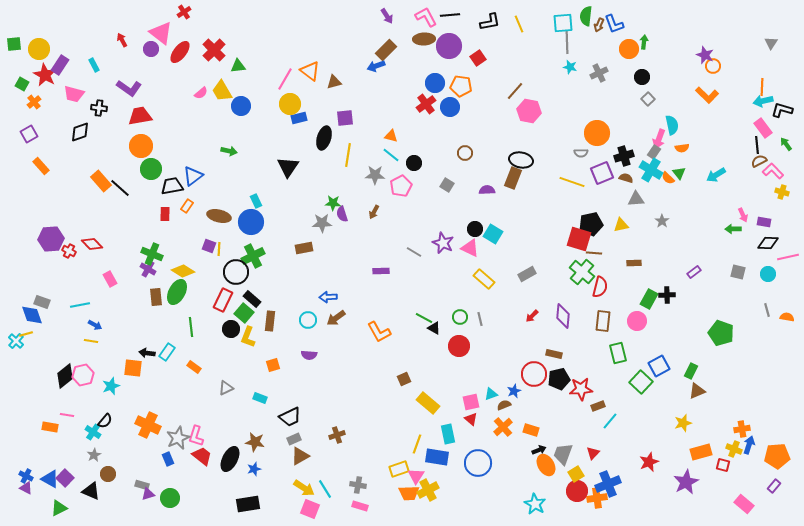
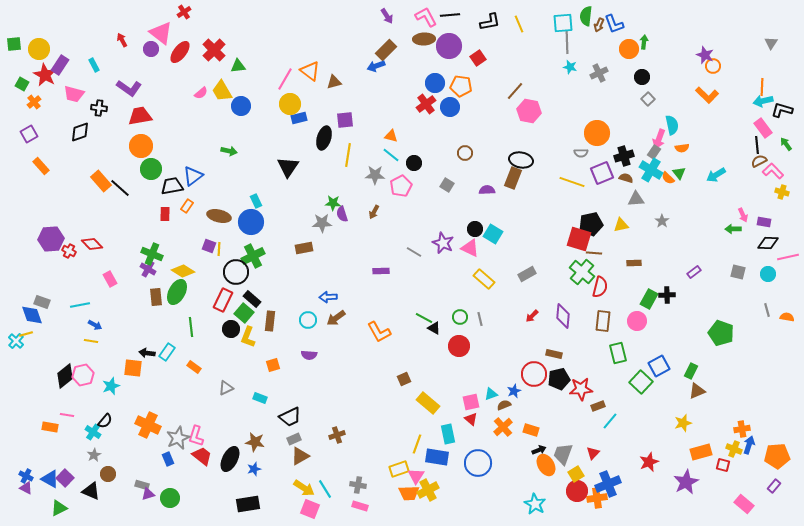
purple square at (345, 118): moved 2 px down
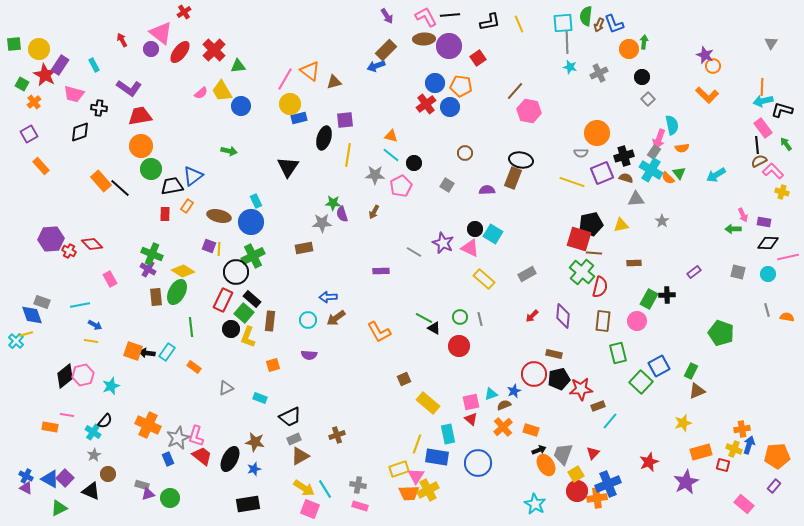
orange square at (133, 368): moved 17 px up; rotated 12 degrees clockwise
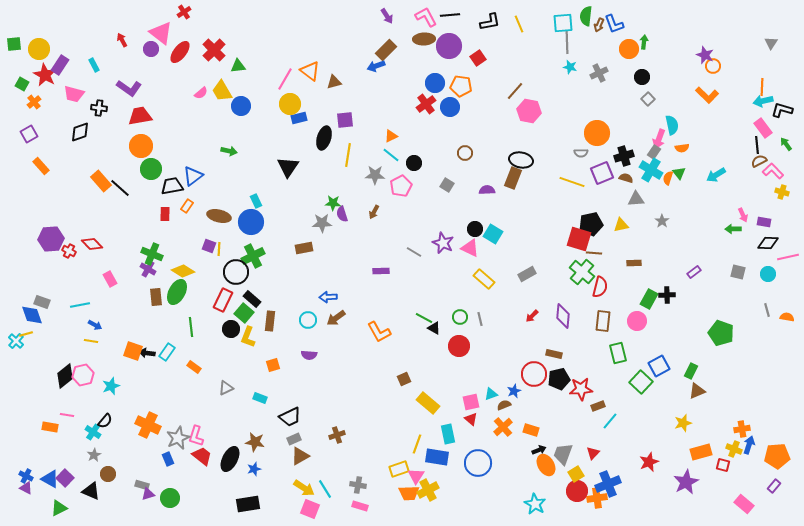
orange triangle at (391, 136): rotated 40 degrees counterclockwise
orange semicircle at (668, 178): rotated 64 degrees clockwise
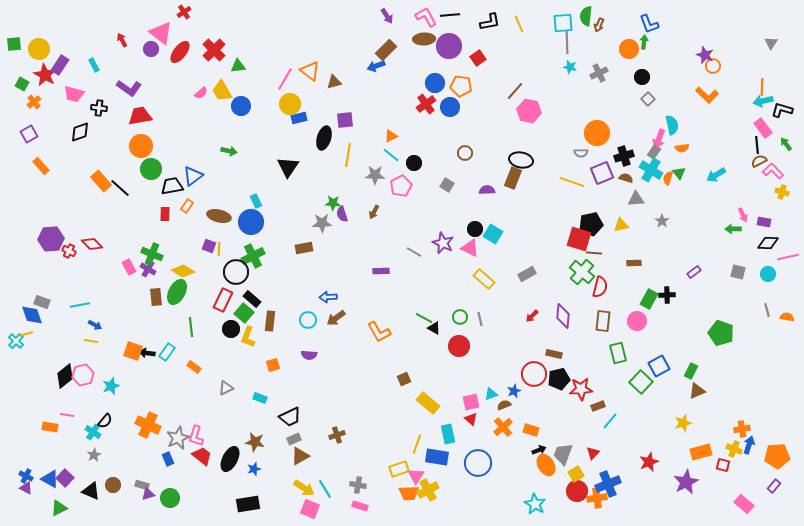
blue L-shape at (614, 24): moved 35 px right
pink rectangle at (110, 279): moved 19 px right, 12 px up
brown circle at (108, 474): moved 5 px right, 11 px down
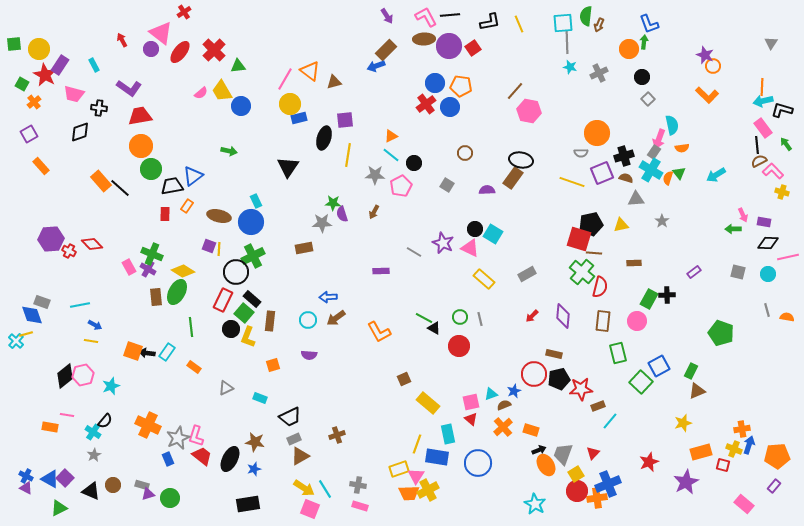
red square at (478, 58): moved 5 px left, 10 px up
brown rectangle at (513, 178): rotated 15 degrees clockwise
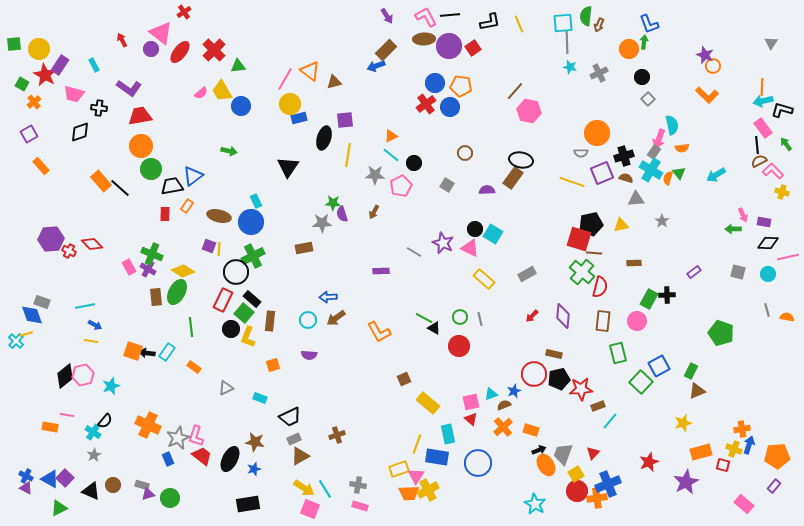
cyan line at (80, 305): moved 5 px right, 1 px down
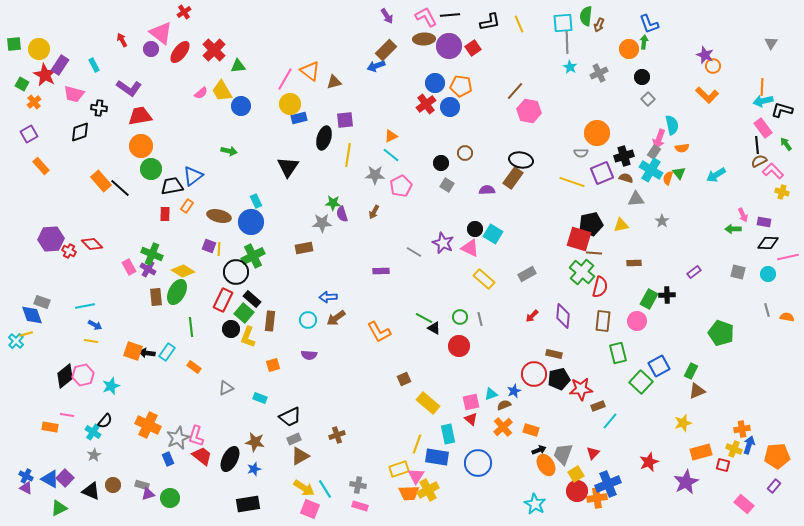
cyan star at (570, 67): rotated 16 degrees clockwise
black circle at (414, 163): moved 27 px right
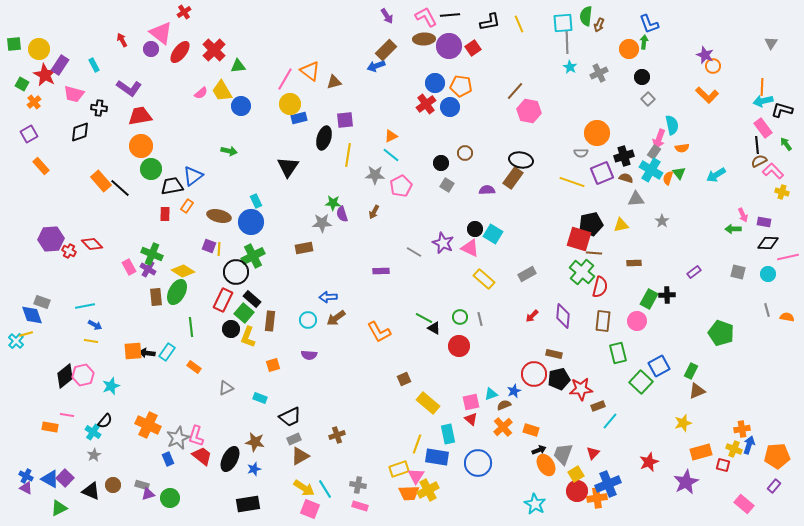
orange square at (133, 351): rotated 24 degrees counterclockwise
